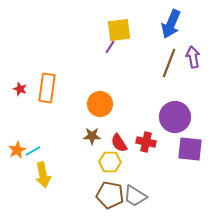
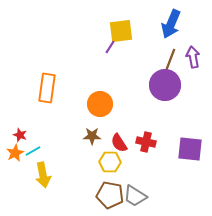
yellow square: moved 2 px right, 1 px down
red star: moved 46 px down
purple circle: moved 10 px left, 32 px up
orange star: moved 2 px left, 3 px down
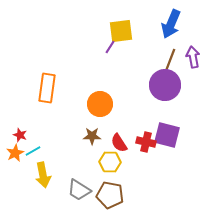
purple square: moved 23 px left, 14 px up; rotated 8 degrees clockwise
gray trapezoid: moved 56 px left, 6 px up
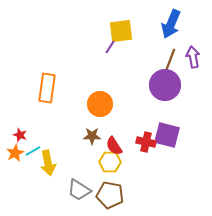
red semicircle: moved 5 px left, 3 px down
yellow arrow: moved 5 px right, 12 px up
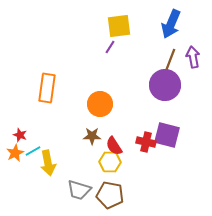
yellow square: moved 2 px left, 5 px up
gray trapezoid: rotated 15 degrees counterclockwise
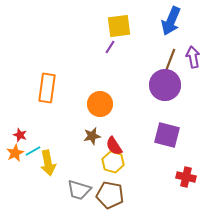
blue arrow: moved 3 px up
brown star: rotated 12 degrees counterclockwise
red cross: moved 40 px right, 35 px down
yellow hexagon: moved 3 px right; rotated 15 degrees clockwise
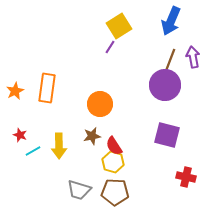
yellow square: rotated 25 degrees counterclockwise
orange star: moved 62 px up
yellow arrow: moved 11 px right, 17 px up; rotated 10 degrees clockwise
brown pentagon: moved 5 px right, 3 px up; rotated 8 degrees counterclockwise
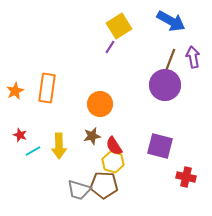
blue arrow: rotated 84 degrees counterclockwise
purple square: moved 7 px left, 11 px down
brown pentagon: moved 11 px left, 7 px up
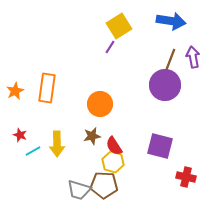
blue arrow: rotated 20 degrees counterclockwise
yellow arrow: moved 2 px left, 2 px up
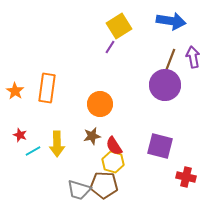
orange star: rotated 12 degrees counterclockwise
